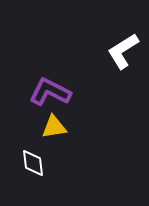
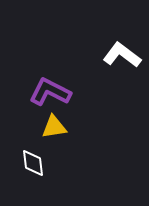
white L-shape: moved 1 px left, 4 px down; rotated 69 degrees clockwise
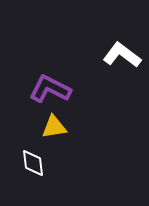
purple L-shape: moved 3 px up
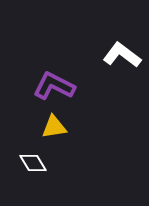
purple L-shape: moved 4 px right, 3 px up
white diamond: rotated 24 degrees counterclockwise
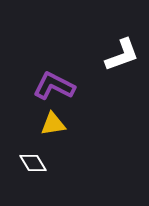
white L-shape: rotated 123 degrees clockwise
yellow triangle: moved 1 px left, 3 px up
